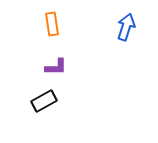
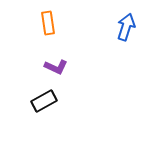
orange rectangle: moved 4 px left, 1 px up
purple L-shape: rotated 25 degrees clockwise
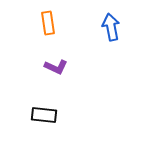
blue arrow: moved 15 px left; rotated 28 degrees counterclockwise
black rectangle: moved 14 px down; rotated 35 degrees clockwise
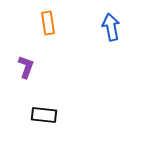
purple L-shape: moved 30 px left; rotated 95 degrees counterclockwise
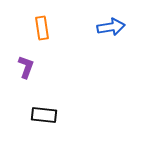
orange rectangle: moved 6 px left, 5 px down
blue arrow: rotated 92 degrees clockwise
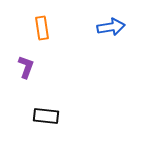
black rectangle: moved 2 px right, 1 px down
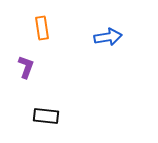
blue arrow: moved 3 px left, 10 px down
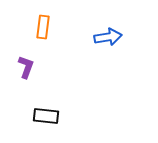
orange rectangle: moved 1 px right, 1 px up; rotated 15 degrees clockwise
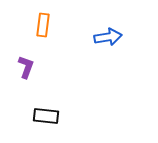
orange rectangle: moved 2 px up
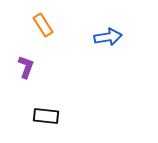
orange rectangle: rotated 40 degrees counterclockwise
